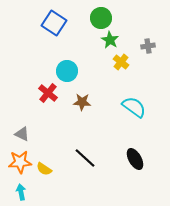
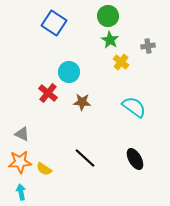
green circle: moved 7 px right, 2 px up
cyan circle: moved 2 px right, 1 px down
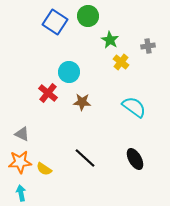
green circle: moved 20 px left
blue square: moved 1 px right, 1 px up
cyan arrow: moved 1 px down
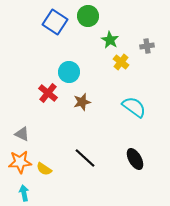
gray cross: moved 1 px left
brown star: rotated 18 degrees counterclockwise
cyan arrow: moved 3 px right
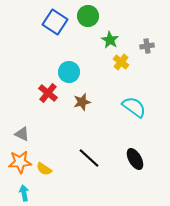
black line: moved 4 px right
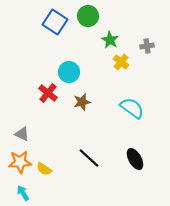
cyan semicircle: moved 2 px left, 1 px down
cyan arrow: moved 1 px left; rotated 21 degrees counterclockwise
